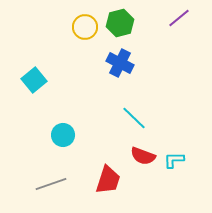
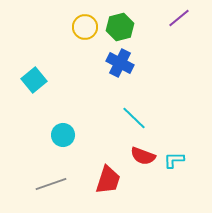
green hexagon: moved 4 px down
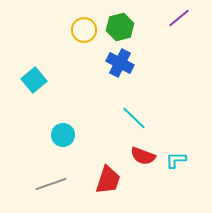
yellow circle: moved 1 px left, 3 px down
cyan L-shape: moved 2 px right
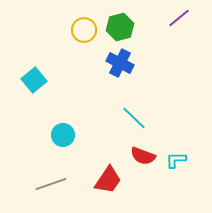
red trapezoid: rotated 16 degrees clockwise
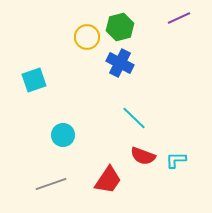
purple line: rotated 15 degrees clockwise
yellow circle: moved 3 px right, 7 px down
cyan square: rotated 20 degrees clockwise
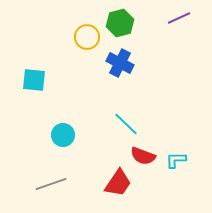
green hexagon: moved 4 px up
cyan square: rotated 25 degrees clockwise
cyan line: moved 8 px left, 6 px down
red trapezoid: moved 10 px right, 3 px down
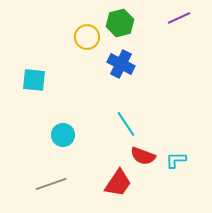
blue cross: moved 1 px right, 1 px down
cyan line: rotated 12 degrees clockwise
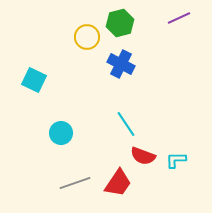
cyan square: rotated 20 degrees clockwise
cyan circle: moved 2 px left, 2 px up
gray line: moved 24 px right, 1 px up
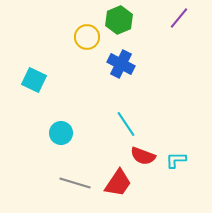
purple line: rotated 25 degrees counterclockwise
green hexagon: moved 1 px left, 3 px up; rotated 8 degrees counterclockwise
gray line: rotated 36 degrees clockwise
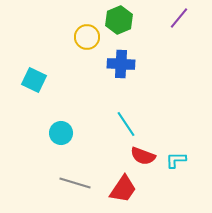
blue cross: rotated 24 degrees counterclockwise
red trapezoid: moved 5 px right, 6 px down
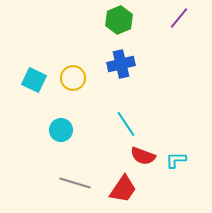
yellow circle: moved 14 px left, 41 px down
blue cross: rotated 16 degrees counterclockwise
cyan circle: moved 3 px up
